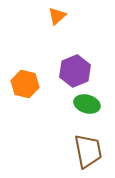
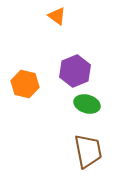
orange triangle: rotated 42 degrees counterclockwise
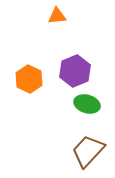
orange triangle: rotated 42 degrees counterclockwise
orange hexagon: moved 4 px right, 5 px up; rotated 12 degrees clockwise
brown trapezoid: rotated 126 degrees counterclockwise
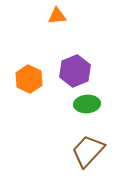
green ellipse: rotated 20 degrees counterclockwise
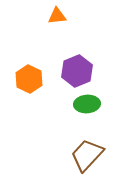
purple hexagon: moved 2 px right
brown trapezoid: moved 1 px left, 4 px down
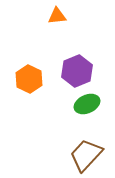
green ellipse: rotated 20 degrees counterclockwise
brown trapezoid: moved 1 px left
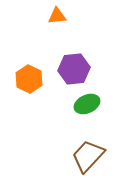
purple hexagon: moved 3 px left, 2 px up; rotated 16 degrees clockwise
brown trapezoid: moved 2 px right, 1 px down
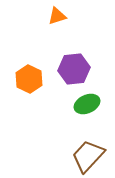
orange triangle: rotated 12 degrees counterclockwise
